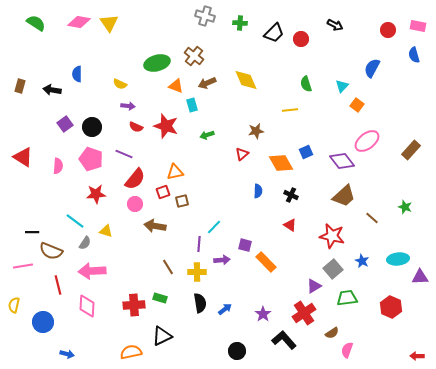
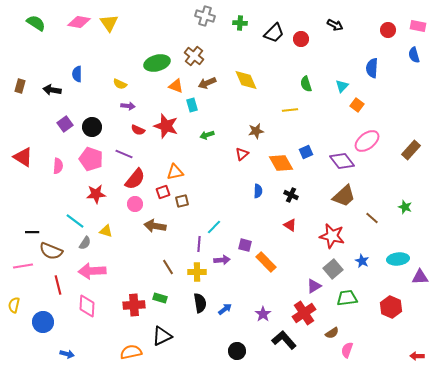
blue semicircle at (372, 68): rotated 24 degrees counterclockwise
red semicircle at (136, 127): moved 2 px right, 3 px down
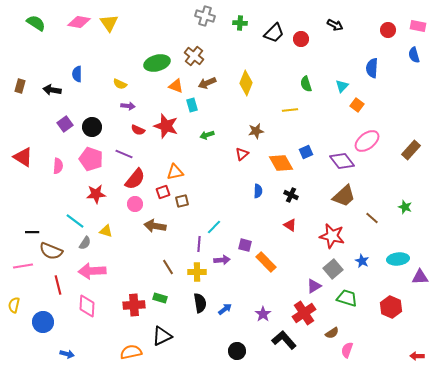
yellow diamond at (246, 80): moved 3 px down; rotated 45 degrees clockwise
green trapezoid at (347, 298): rotated 25 degrees clockwise
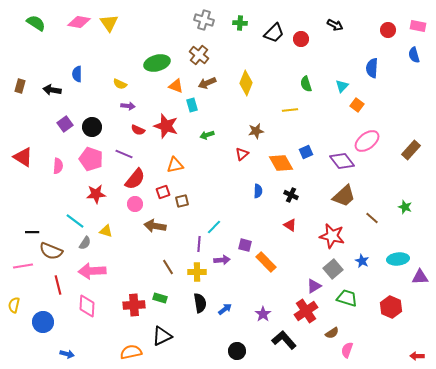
gray cross at (205, 16): moved 1 px left, 4 px down
brown cross at (194, 56): moved 5 px right, 1 px up
orange triangle at (175, 172): moved 7 px up
red cross at (304, 313): moved 2 px right, 2 px up
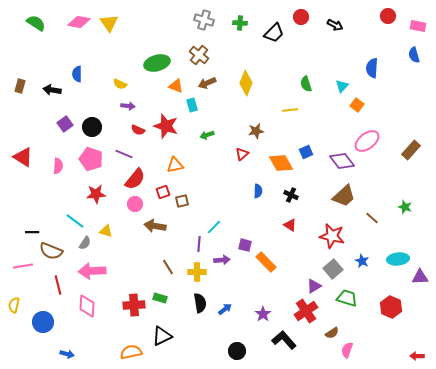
red circle at (388, 30): moved 14 px up
red circle at (301, 39): moved 22 px up
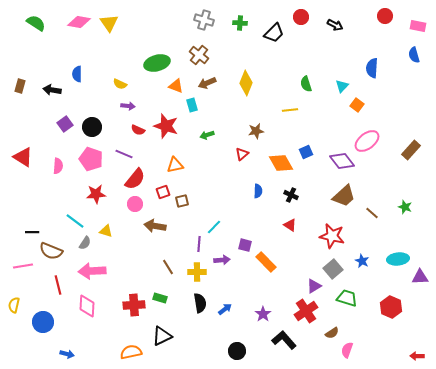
red circle at (388, 16): moved 3 px left
brown line at (372, 218): moved 5 px up
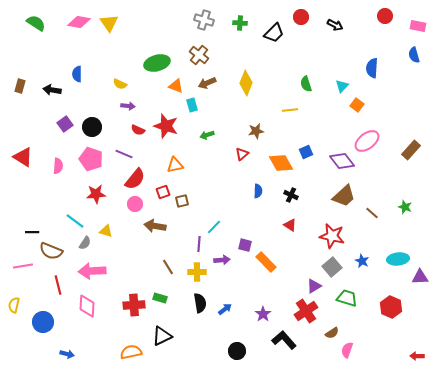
gray square at (333, 269): moved 1 px left, 2 px up
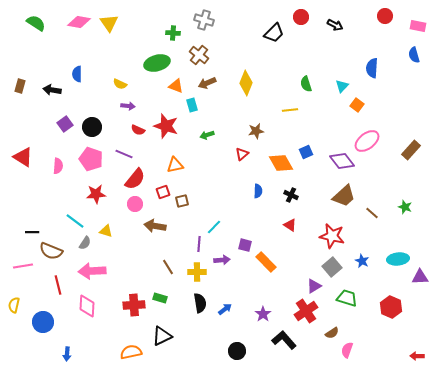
green cross at (240, 23): moved 67 px left, 10 px down
blue arrow at (67, 354): rotated 80 degrees clockwise
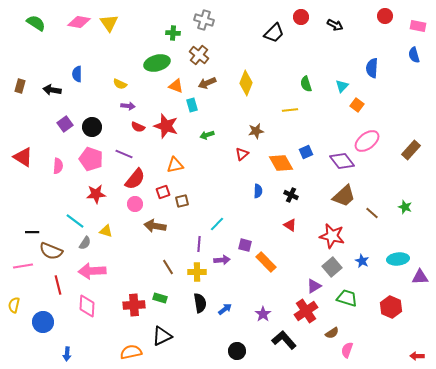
red semicircle at (138, 130): moved 3 px up
cyan line at (214, 227): moved 3 px right, 3 px up
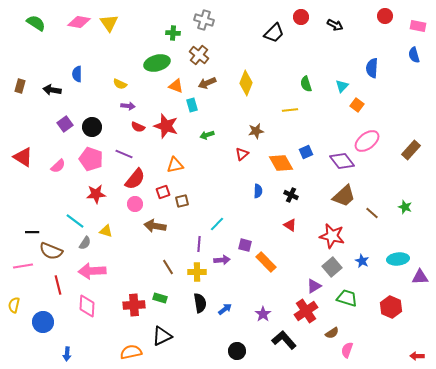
pink semicircle at (58, 166): rotated 42 degrees clockwise
